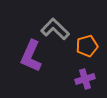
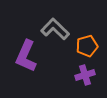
purple L-shape: moved 5 px left
purple cross: moved 4 px up
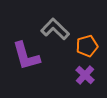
purple L-shape: rotated 40 degrees counterclockwise
purple cross: rotated 30 degrees counterclockwise
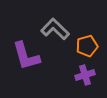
purple cross: rotated 30 degrees clockwise
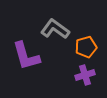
gray L-shape: rotated 8 degrees counterclockwise
orange pentagon: moved 1 px left, 1 px down
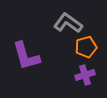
gray L-shape: moved 13 px right, 6 px up
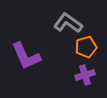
purple L-shape: rotated 8 degrees counterclockwise
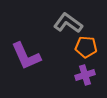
orange pentagon: rotated 20 degrees clockwise
